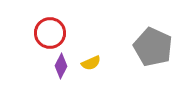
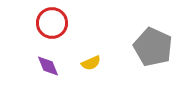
red circle: moved 2 px right, 10 px up
purple diamond: moved 13 px left; rotated 50 degrees counterclockwise
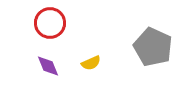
red circle: moved 2 px left
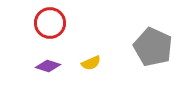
purple diamond: rotated 50 degrees counterclockwise
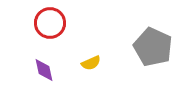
purple diamond: moved 4 px left, 4 px down; rotated 60 degrees clockwise
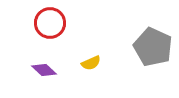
purple diamond: rotated 35 degrees counterclockwise
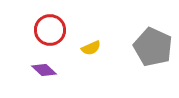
red circle: moved 7 px down
yellow semicircle: moved 15 px up
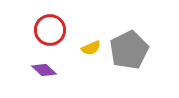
gray pentagon: moved 24 px left, 3 px down; rotated 21 degrees clockwise
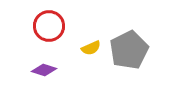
red circle: moved 1 px left, 4 px up
purple diamond: rotated 25 degrees counterclockwise
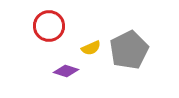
purple diamond: moved 22 px right, 1 px down
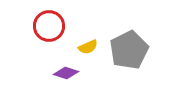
yellow semicircle: moved 3 px left, 1 px up
purple diamond: moved 2 px down
